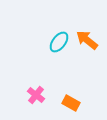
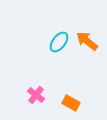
orange arrow: moved 1 px down
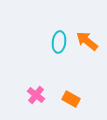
cyan ellipse: rotated 30 degrees counterclockwise
orange rectangle: moved 4 px up
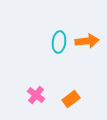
orange arrow: rotated 135 degrees clockwise
orange rectangle: rotated 66 degrees counterclockwise
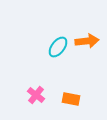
cyan ellipse: moved 1 px left, 5 px down; rotated 30 degrees clockwise
orange rectangle: rotated 48 degrees clockwise
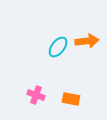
pink cross: rotated 18 degrees counterclockwise
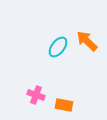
orange arrow: rotated 130 degrees counterclockwise
orange rectangle: moved 7 px left, 6 px down
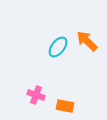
orange rectangle: moved 1 px right, 1 px down
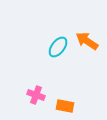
orange arrow: rotated 10 degrees counterclockwise
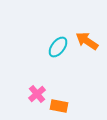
pink cross: moved 1 px right, 1 px up; rotated 30 degrees clockwise
orange rectangle: moved 6 px left
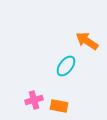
cyan ellipse: moved 8 px right, 19 px down
pink cross: moved 3 px left, 6 px down; rotated 24 degrees clockwise
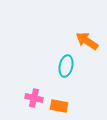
cyan ellipse: rotated 25 degrees counterclockwise
pink cross: moved 2 px up; rotated 30 degrees clockwise
